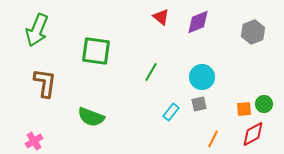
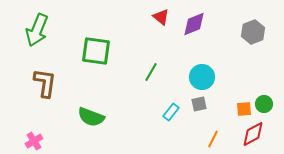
purple diamond: moved 4 px left, 2 px down
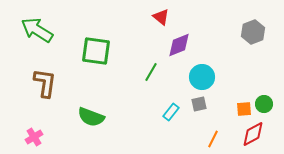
purple diamond: moved 15 px left, 21 px down
green arrow: rotated 100 degrees clockwise
pink cross: moved 4 px up
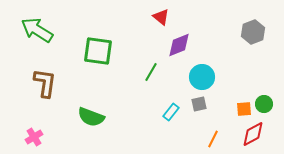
green square: moved 2 px right
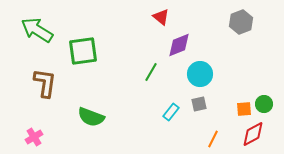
gray hexagon: moved 12 px left, 10 px up
green square: moved 15 px left; rotated 16 degrees counterclockwise
cyan circle: moved 2 px left, 3 px up
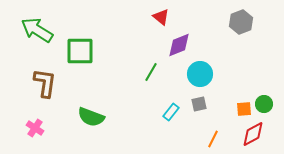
green square: moved 3 px left; rotated 8 degrees clockwise
pink cross: moved 1 px right, 9 px up; rotated 24 degrees counterclockwise
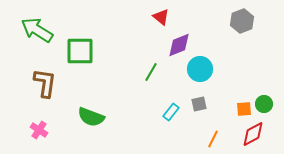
gray hexagon: moved 1 px right, 1 px up
cyan circle: moved 5 px up
pink cross: moved 4 px right, 2 px down
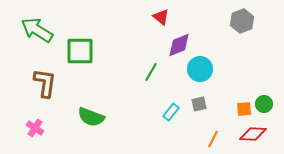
pink cross: moved 4 px left, 2 px up
red diamond: rotated 32 degrees clockwise
